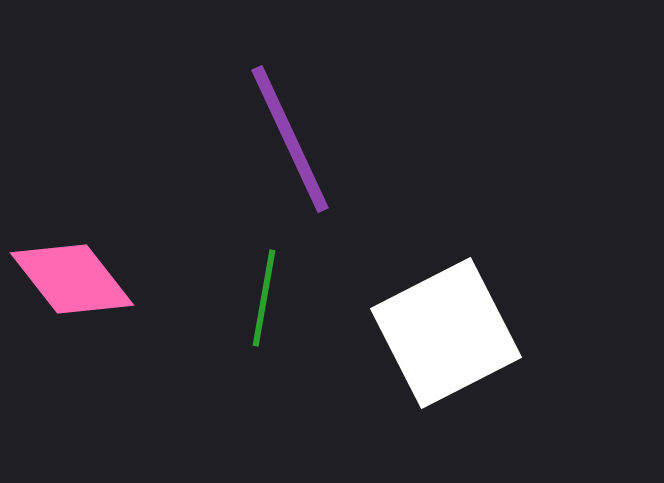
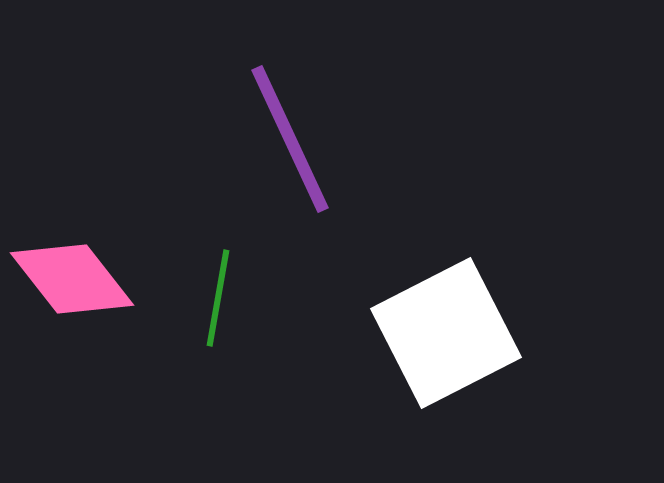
green line: moved 46 px left
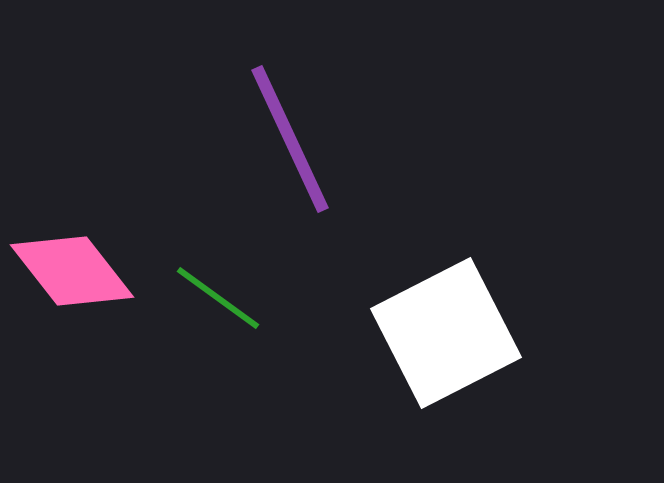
pink diamond: moved 8 px up
green line: rotated 64 degrees counterclockwise
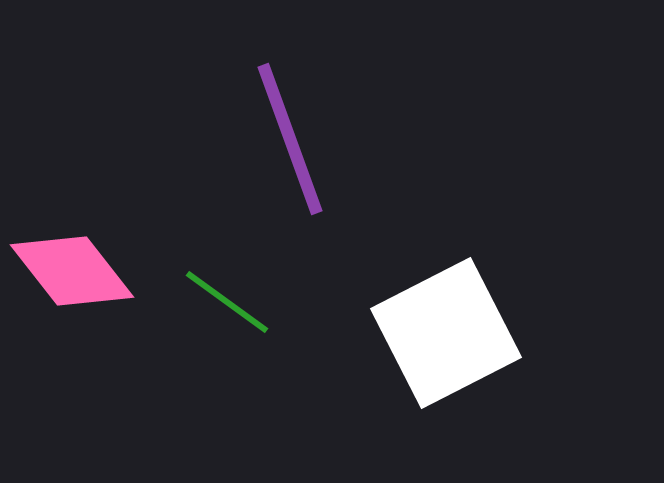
purple line: rotated 5 degrees clockwise
green line: moved 9 px right, 4 px down
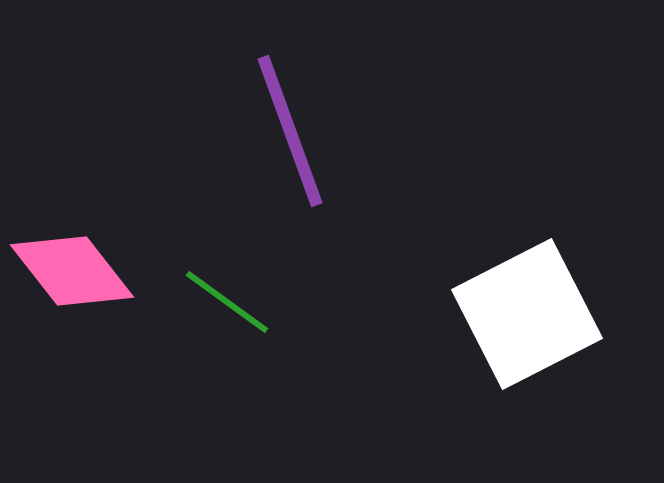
purple line: moved 8 px up
white square: moved 81 px right, 19 px up
